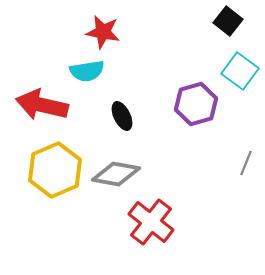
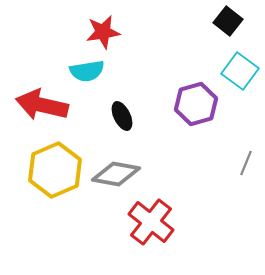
red star: rotated 20 degrees counterclockwise
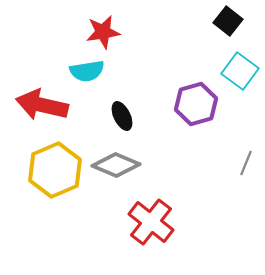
gray diamond: moved 9 px up; rotated 12 degrees clockwise
